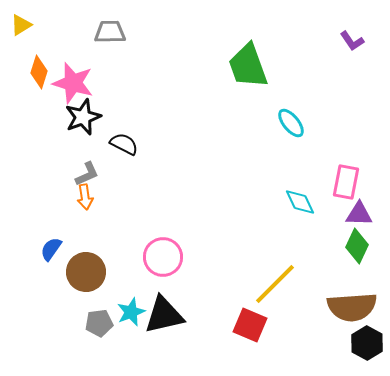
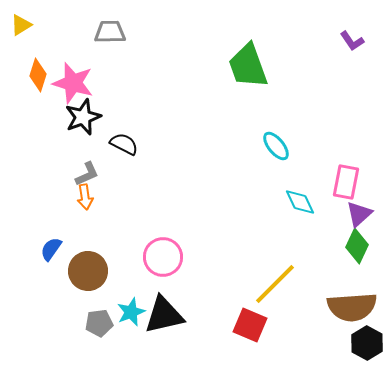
orange diamond: moved 1 px left, 3 px down
cyan ellipse: moved 15 px left, 23 px down
purple triangle: rotated 44 degrees counterclockwise
brown circle: moved 2 px right, 1 px up
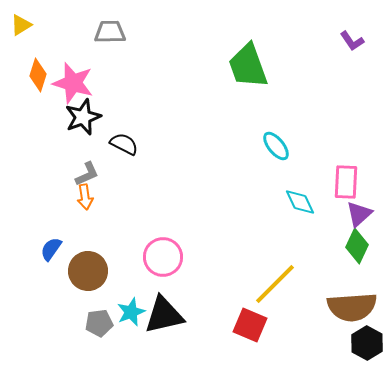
pink rectangle: rotated 8 degrees counterclockwise
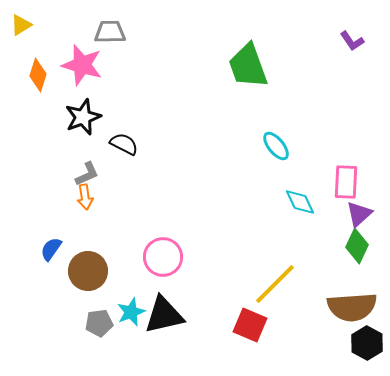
pink star: moved 9 px right, 18 px up
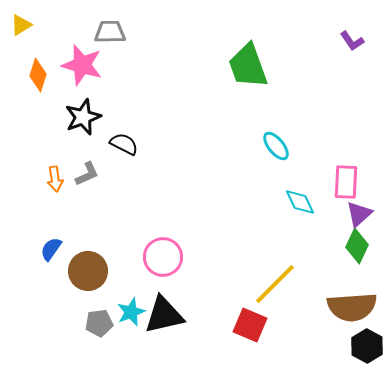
orange arrow: moved 30 px left, 18 px up
black hexagon: moved 3 px down
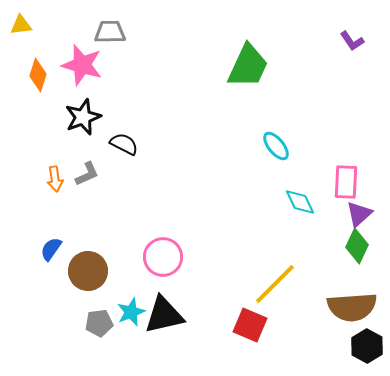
yellow triangle: rotated 25 degrees clockwise
green trapezoid: rotated 135 degrees counterclockwise
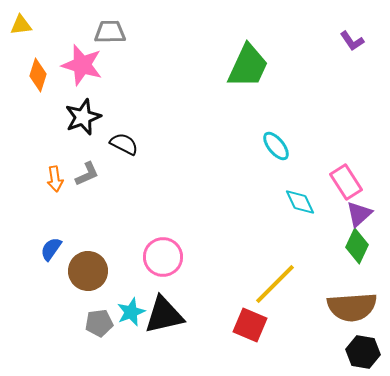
pink rectangle: rotated 36 degrees counterclockwise
black hexagon: moved 4 px left, 6 px down; rotated 20 degrees counterclockwise
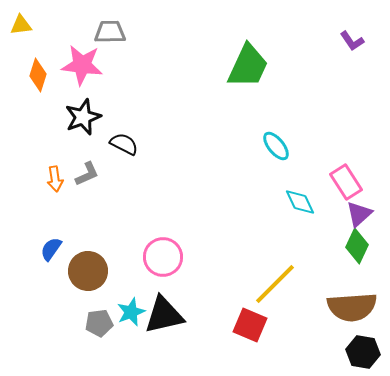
pink star: rotated 9 degrees counterclockwise
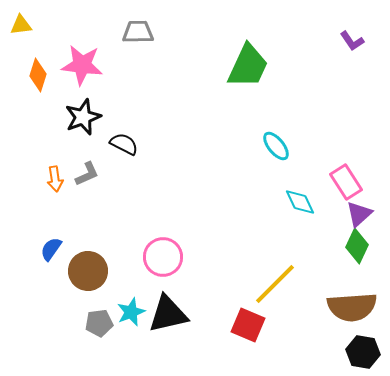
gray trapezoid: moved 28 px right
black triangle: moved 4 px right, 1 px up
red square: moved 2 px left
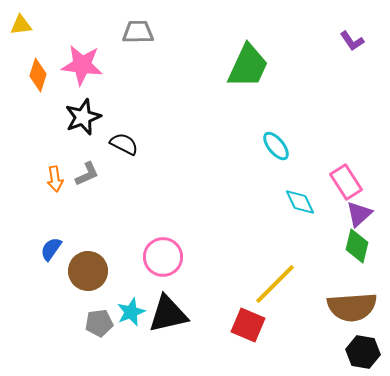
green diamond: rotated 12 degrees counterclockwise
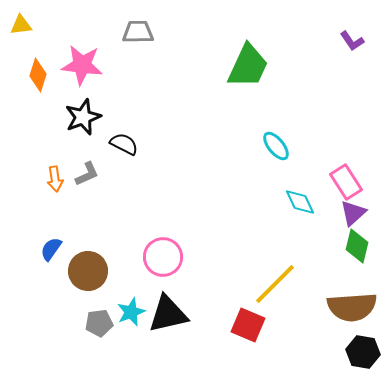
purple triangle: moved 6 px left, 1 px up
